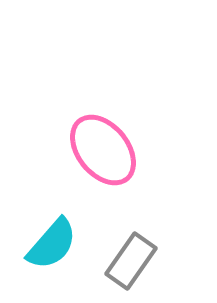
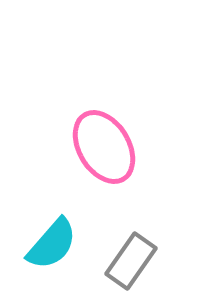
pink ellipse: moved 1 px right, 3 px up; rotated 8 degrees clockwise
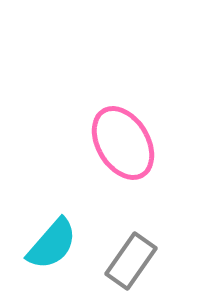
pink ellipse: moved 19 px right, 4 px up
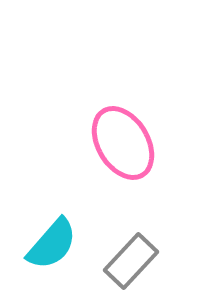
gray rectangle: rotated 8 degrees clockwise
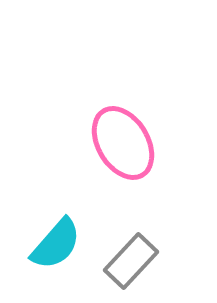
cyan semicircle: moved 4 px right
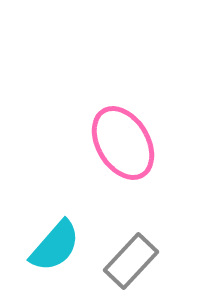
cyan semicircle: moved 1 px left, 2 px down
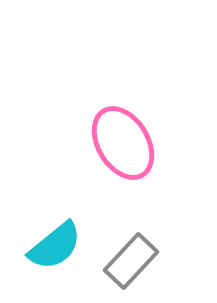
cyan semicircle: rotated 10 degrees clockwise
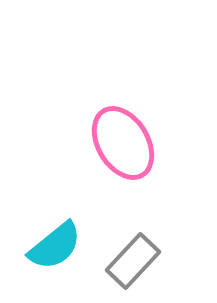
gray rectangle: moved 2 px right
